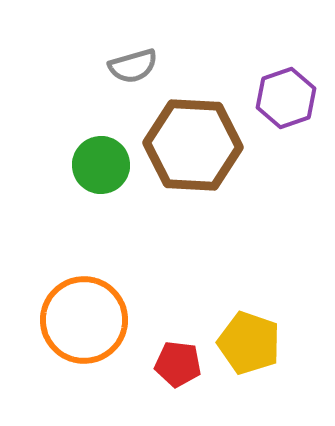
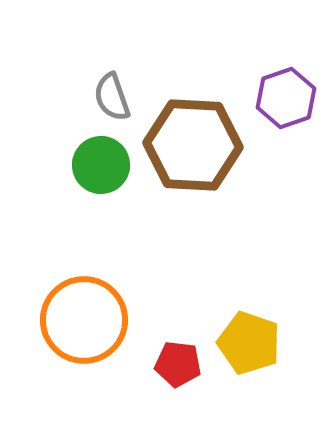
gray semicircle: moved 21 px left, 31 px down; rotated 87 degrees clockwise
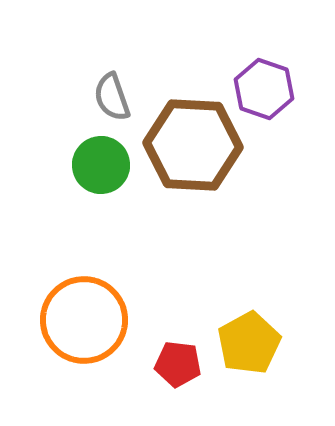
purple hexagon: moved 22 px left, 9 px up; rotated 22 degrees counterclockwise
yellow pentagon: rotated 24 degrees clockwise
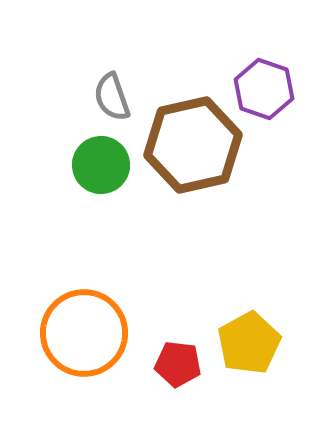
brown hexagon: rotated 16 degrees counterclockwise
orange circle: moved 13 px down
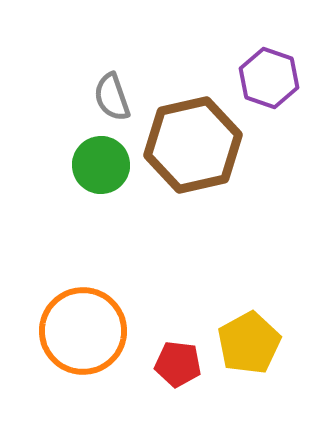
purple hexagon: moved 5 px right, 11 px up
orange circle: moved 1 px left, 2 px up
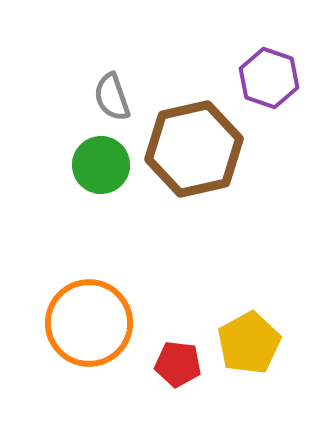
brown hexagon: moved 1 px right, 4 px down
orange circle: moved 6 px right, 8 px up
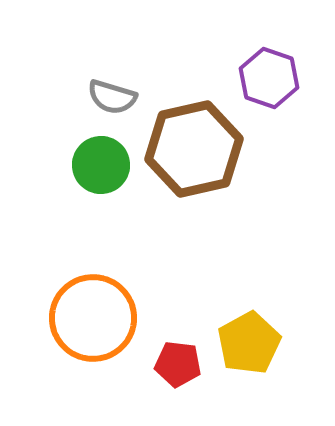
gray semicircle: rotated 54 degrees counterclockwise
orange circle: moved 4 px right, 5 px up
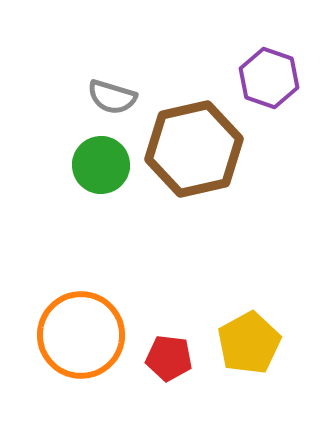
orange circle: moved 12 px left, 17 px down
red pentagon: moved 9 px left, 6 px up
